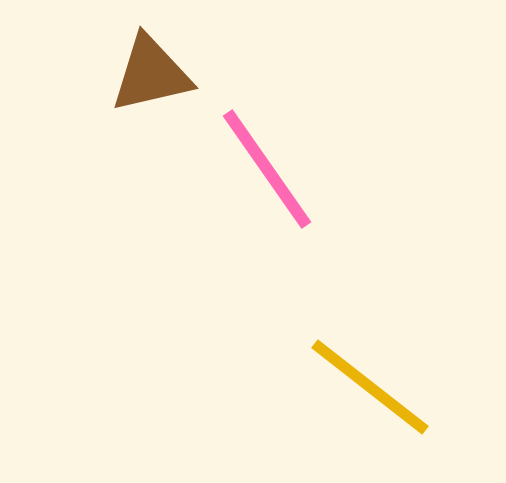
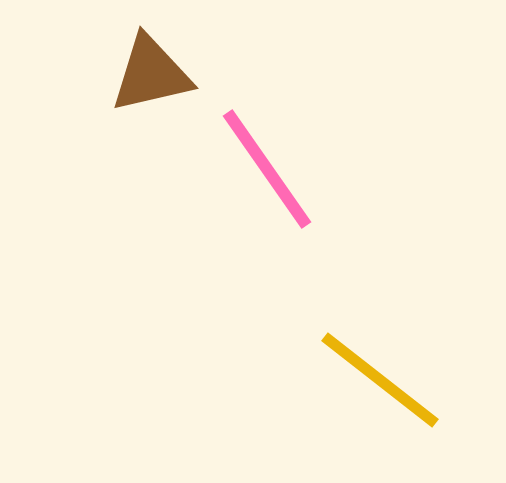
yellow line: moved 10 px right, 7 px up
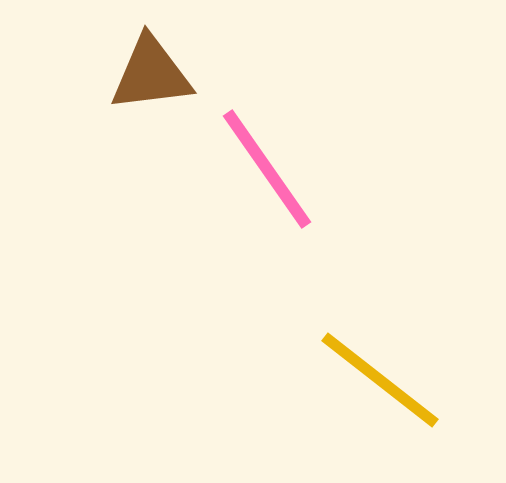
brown triangle: rotated 6 degrees clockwise
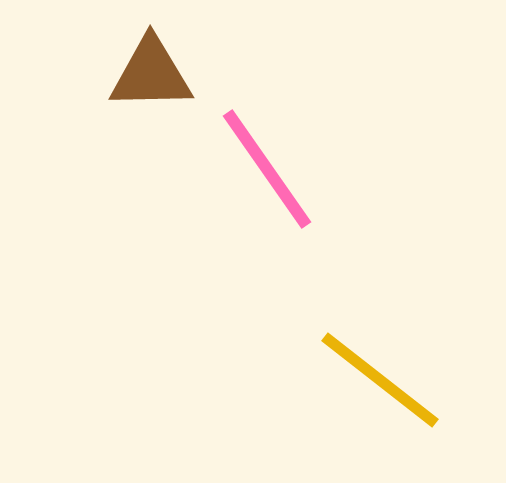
brown triangle: rotated 6 degrees clockwise
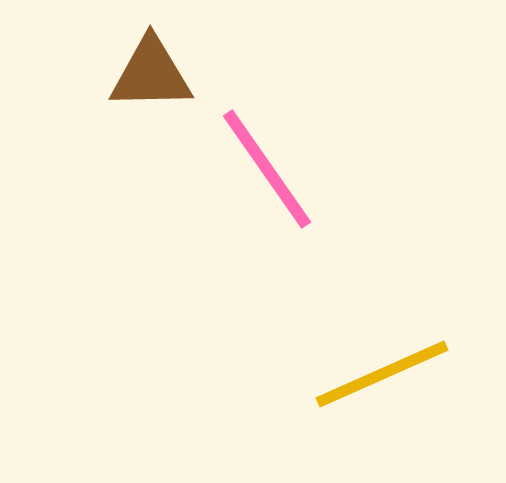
yellow line: moved 2 px right, 6 px up; rotated 62 degrees counterclockwise
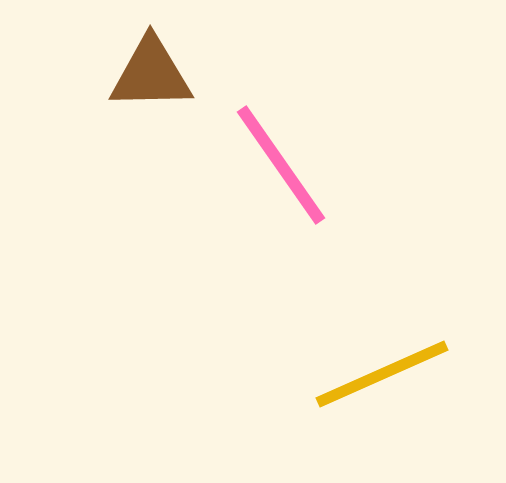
pink line: moved 14 px right, 4 px up
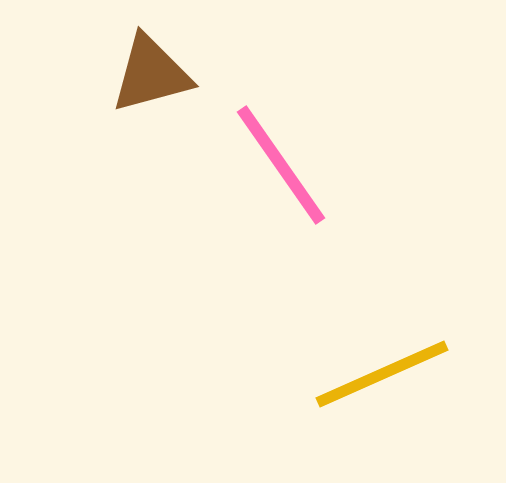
brown triangle: rotated 14 degrees counterclockwise
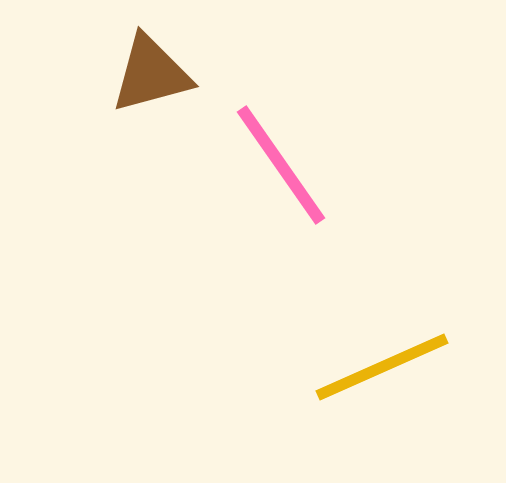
yellow line: moved 7 px up
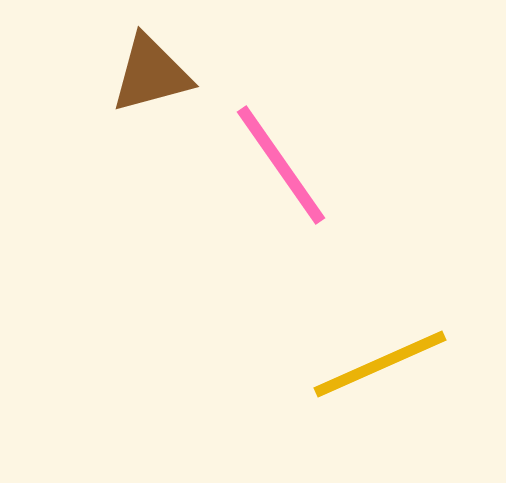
yellow line: moved 2 px left, 3 px up
